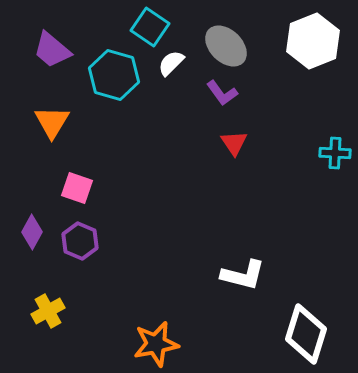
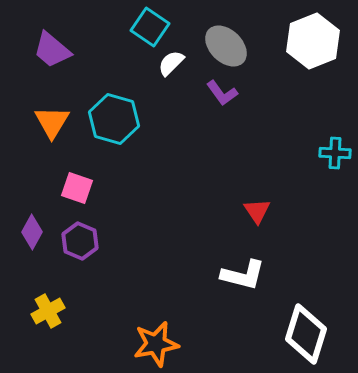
cyan hexagon: moved 44 px down
red triangle: moved 23 px right, 68 px down
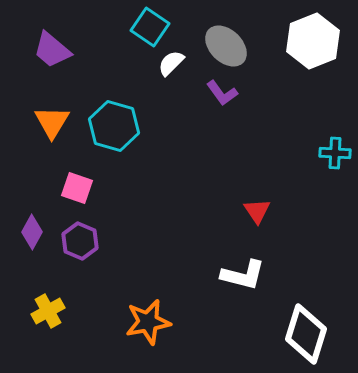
cyan hexagon: moved 7 px down
orange star: moved 8 px left, 22 px up
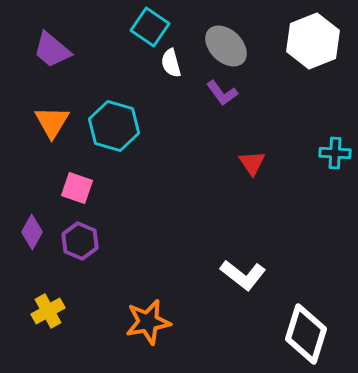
white semicircle: rotated 60 degrees counterclockwise
red triangle: moved 5 px left, 48 px up
white L-shape: rotated 24 degrees clockwise
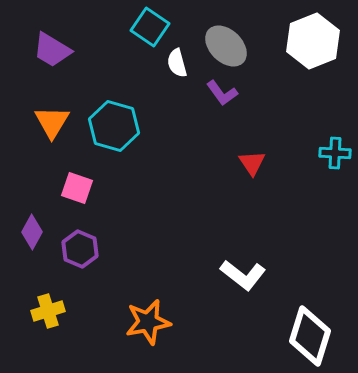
purple trapezoid: rotated 9 degrees counterclockwise
white semicircle: moved 6 px right
purple hexagon: moved 8 px down
yellow cross: rotated 12 degrees clockwise
white diamond: moved 4 px right, 2 px down
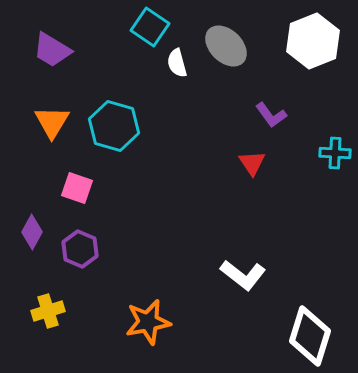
purple L-shape: moved 49 px right, 22 px down
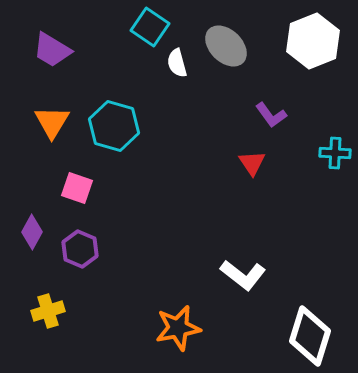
orange star: moved 30 px right, 6 px down
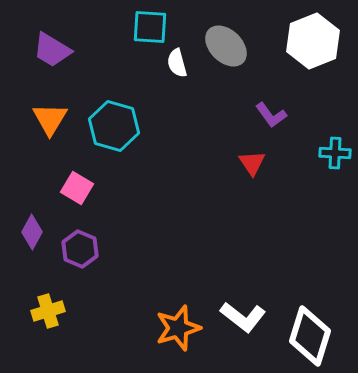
cyan square: rotated 30 degrees counterclockwise
orange triangle: moved 2 px left, 3 px up
pink square: rotated 12 degrees clockwise
white L-shape: moved 42 px down
orange star: rotated 6 degrees counterclockwise
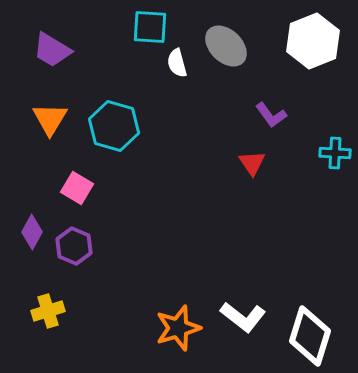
purple hexagon: moved 6 px left, 3 px up
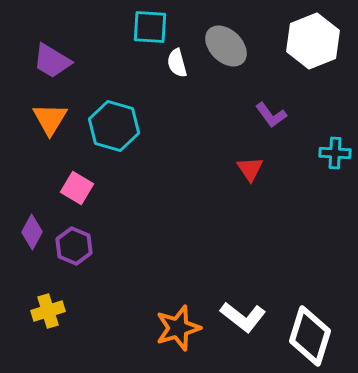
purple trapezoid: moved 11 px down
red triangle: moved 2 px left, 6 px down
